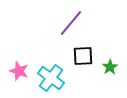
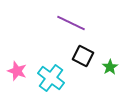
purple line: rotated 76 degrees clockwise
black square: rotated 30 degrees clockwise
pink star: moved 2 px left
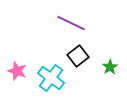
black square: moved 5 px left; rotated 25 degrees clockwise
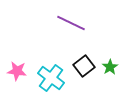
black square: moved 6 px right, 10 px down
pink star: rotated 12 degrees counterclockwise
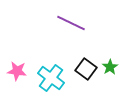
black square: moved 2 px right, 3 px down; rotated 15 degrees counterclockwise
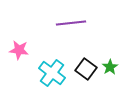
purple line: rotated 32 degrees counterclockwise
pink star: moved 2 px right, 21 px up
cyan cross: moved 1 px right, 5 px up
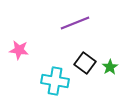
purple line: moved 4 px right; rotated 16 degrees counterclockwise
black square: moved 1 px left, 6 px up
cyan cross: moved 3 px right, 8 px down; rotated 28 degrees counterclockwise
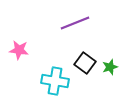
green star: rotated 14 degrees clockwise
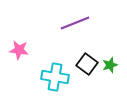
black square: moved 2 px right, 1 px down
green star: moved 2 px up
cyan cross: moved 4 px up
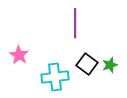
purple line: rotated 68 degrees counterclockwise
pink star: moved 5 px down; rotated 24 degrees clockwise
cyan cross: rotated 16 degrees counterclockwise
